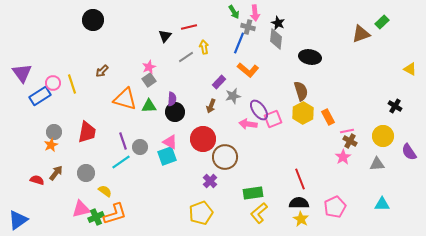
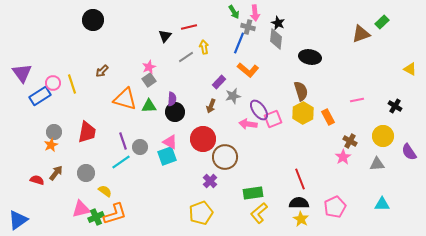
pink line at (347, 131): moved 10 px right, 31 px up
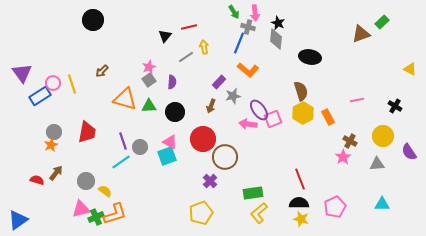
purple semicircle at (172, 99): moved 17 px up
gray circle at (86, 173): moved 8 px down
yellow star at (301, 219): rotated 14 degrees counterclockwise
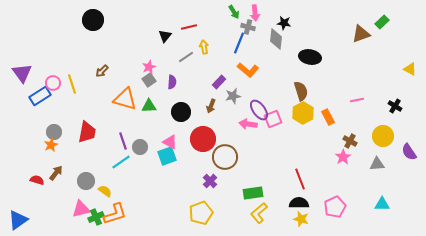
black star at (278, 23): moved 6 px right; rotated 16 degrees counterclockwise
black circle at (175, 112): moved 6 px right
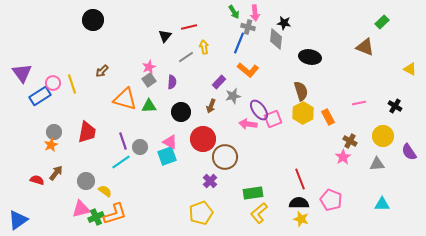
brown triangle at (361, 34): moved 4 px right, 13 px down; rotated 42 degrees clockwise
pink line at (357, 100): moved 2 px right, 3 px down
pink pentagon at (335, 207): moved 4 px left, 7 px up; rotated 25 degrees counterclockwise
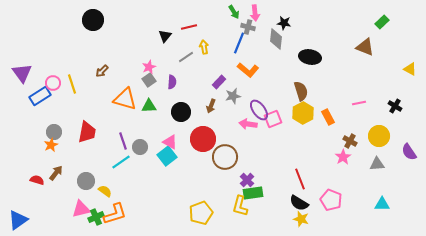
yellow circle at (383, 136): moved 4 px left
cyan square at (167, 156): rotated 18 degrees counterclockwise
purple cross at (210, 181): moved 37 px right, 1 px up
black semicircle at (299, 203): rotated 150 degrees counterclockwise
yellow L-shape at (259, 213): moved 19 px left, 7 px up; rotated 35 degrees counterclockwise
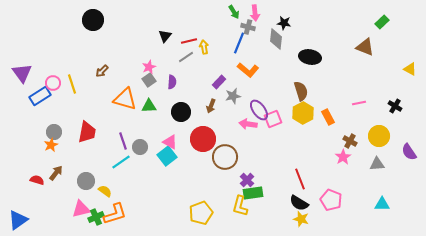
red line at (189, 27): moved 14 px down
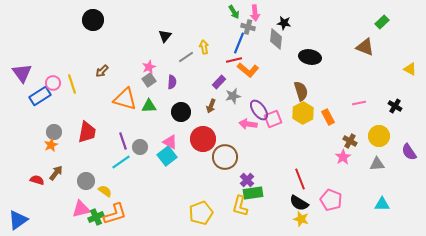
red line at (189, 41): moved 45 px right, 19 px down
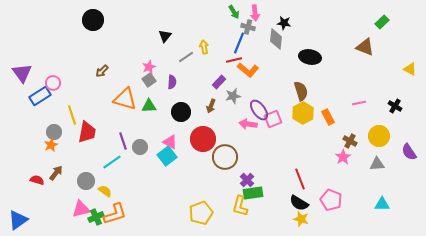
yellow line at (72, 84): moved 31 px down
cyan line at (121, 162): moved 9 px left
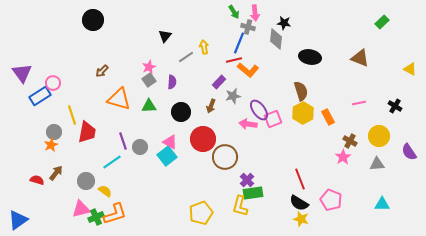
brown triangle at (365, 47): moved 5 px left, 11 px down
orange triangle at (125, 99): moved 6 px left
